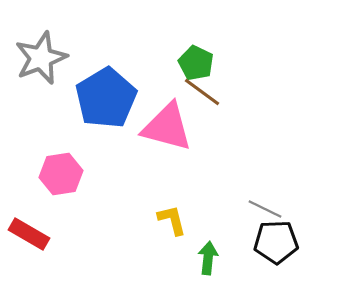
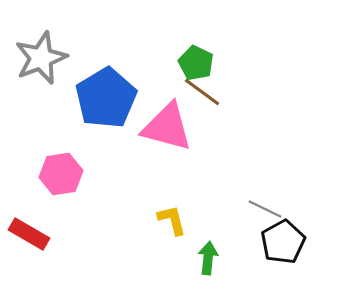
black pentagon: moved 7 px right; rotated 27 degrees counterclockwise
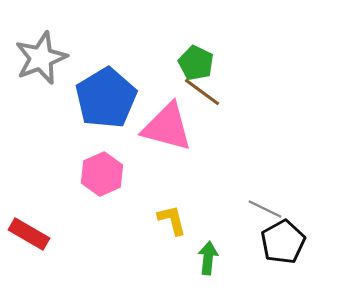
pink hexagon: moved 41 px right; rotated 15 degrees counterclockwise
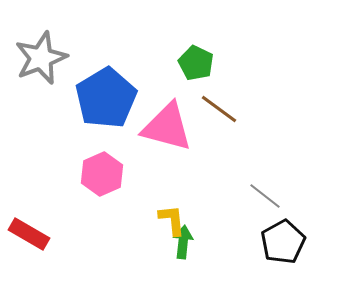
brown line: moved 17 px right, 17 px down
gray line: moved 13 px up; rotated 12 degrees clockwise
yellow L-shape: rotated 8 degrees clockwise
green arrow: moved 25 px left, 16 px up
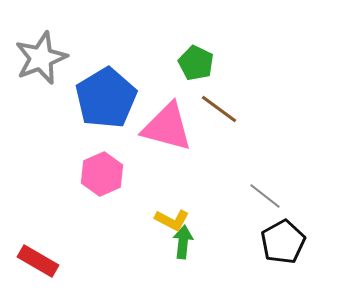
yellow L-shape: rotated 124 degrees clockwise
red rectangle: moved 9 px right, 27 px down
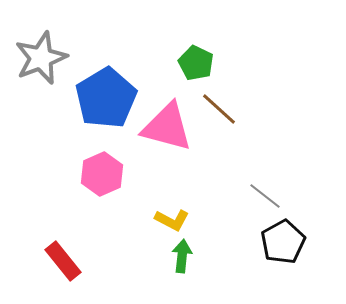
brown line: rotated 6 degrees clockwise
green arrow: moved 1 px left, 14 px down
red rectangle: moved 25 px right; rotated 21 degrees clockwise
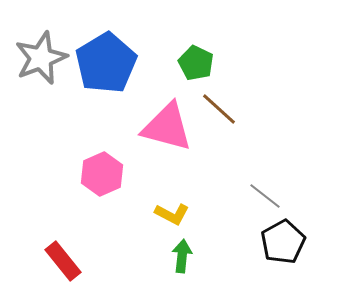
blue pentagon: moved 35 px up
yellow L-shape: moved 6 px up
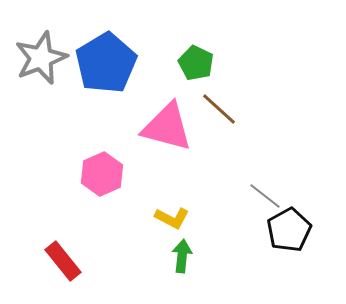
yellow L-shape: moved 4 px down
black pentagon: moved 6 px right, 12 px up
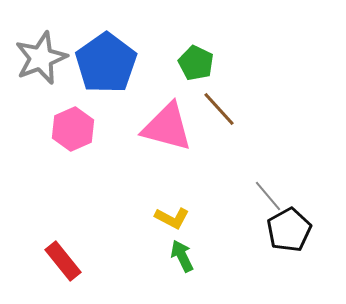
blue pentagon: rotated 4 degrees counterclockwise
brown line: rotated 6 degrees clockwise
pink hexagon: moved 29 px left, 45 px up
gray line: moved 3 px right; rotated 12 degrees clockwise
green arrow: rotated 32 degrees counterclockwise
